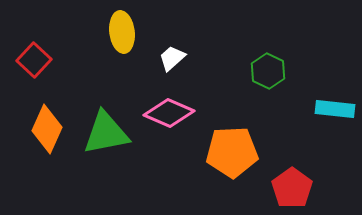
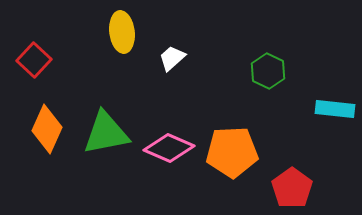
pink diamond: moved 35 px down
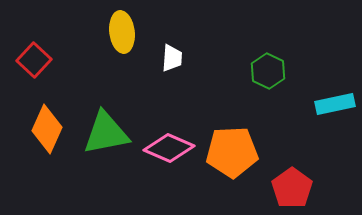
white trapezoid: rotated 136 degrees clockwise
cyan rectangle: moved 5 px up; rotated 18 degrees counterclockwise
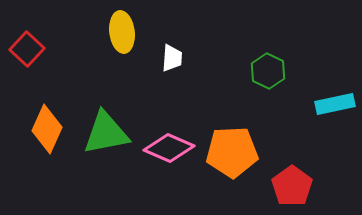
red square: moved 7 px left, 11 px up
red pentagon: moved 2 px up
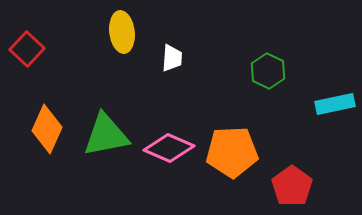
green triangle: moved 2 px down
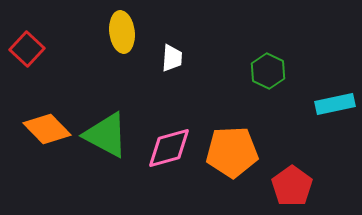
orange diamond: rotated 69 degrees counterclockwise
green triangle: rotated 39 degrees clockwise
pink diamond: rotated 39 degrees counterclockwise
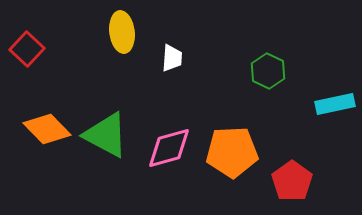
red pentagon: moved 5 px up
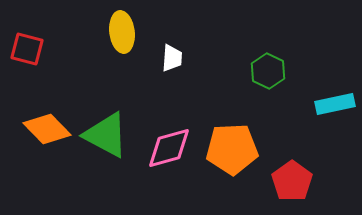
red square: rotated 28 degrees counterclockwise
orange pentagon: moved 3 px up
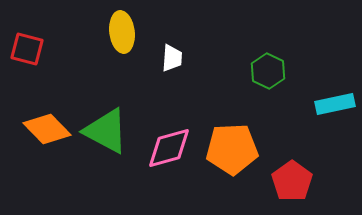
green triangle: moved 4 px up
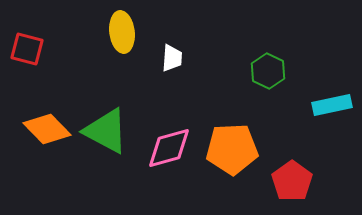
cyan rectangle: moved 3 px left, 1 px down
